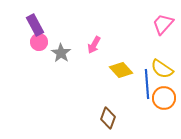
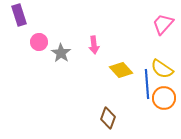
purple rectangle: moved 16 px left, 10 px up; rotated 10 degrees clockwise
pink arrow: rotated 36 degrees counterclockwise
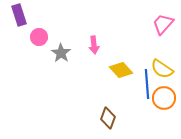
pink circle: moved 5 px up
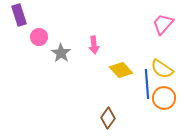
brown diamond: rotated 15 degrees clockwise
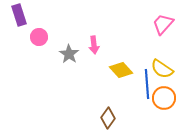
gray star: moved 8 px right, 1 px down
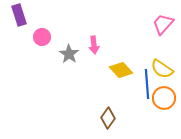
pink circle: moved 3 px right
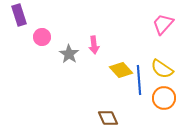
blue line: moved 8 px left, 4 px up
brown diamond: rotated 60 degrees counterclockwise
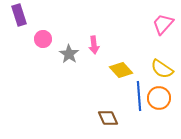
pink circle: moved 1 px right, 2 px down
blue line: moved 16 px down
orange circle: moved 5 px left
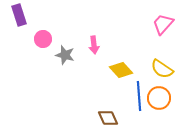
gray star: moved 4 px left, 1 px down; rotated 18 degrees counterclockwise
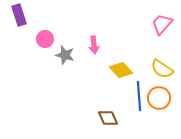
pink trapezoid: moved 1 px left
pink circle: moved 2 px right
